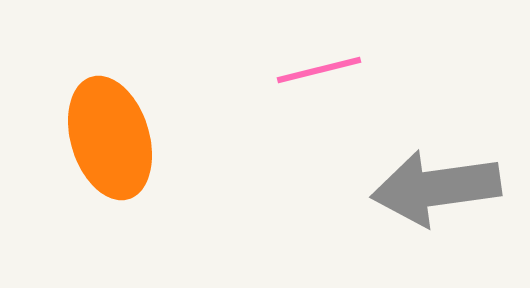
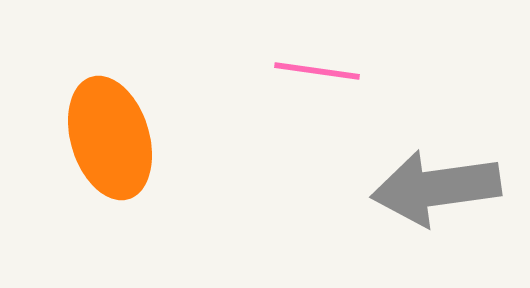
pink line: moved 2 px left, 1 px down; rotated 22 degrees clockwise
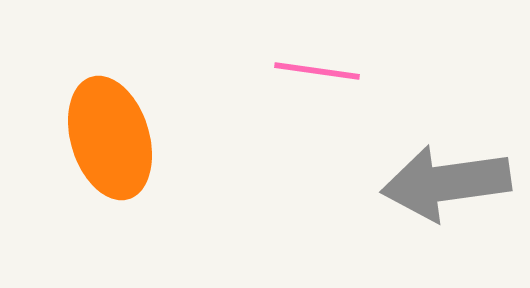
gray arrow: moved 10 px right, 5 px up
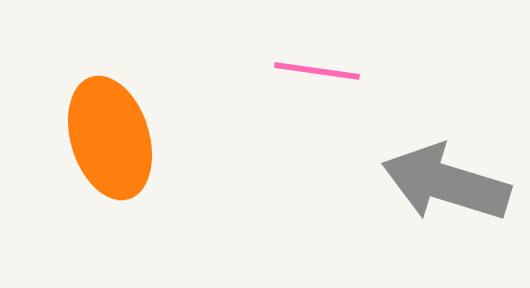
gray arrow: rotated 25 degrees clockwise
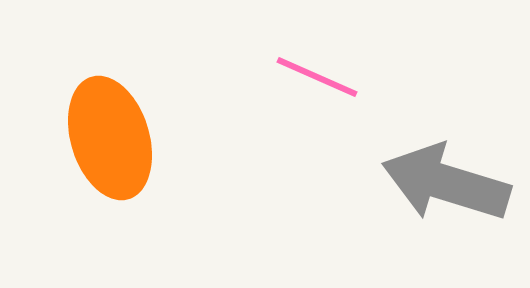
pink line: moved 6 px down; rotated 16 degrees clockwise
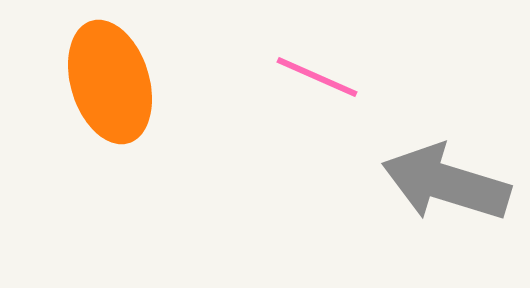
orange ellipse: moved 56 px up
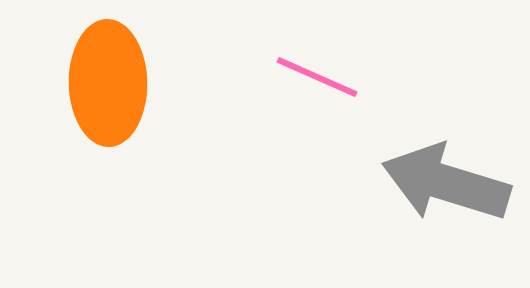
orange ellipse: moved 2 px left, 1 px down; rotated 16 degrees clockwise
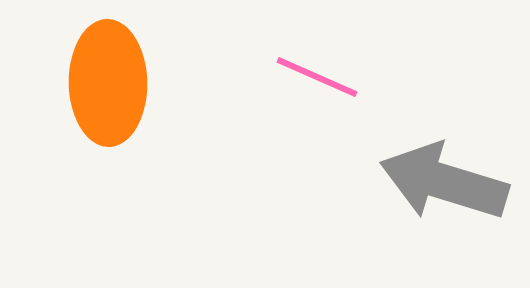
gray arrow: moved 2 px left, 1 px up
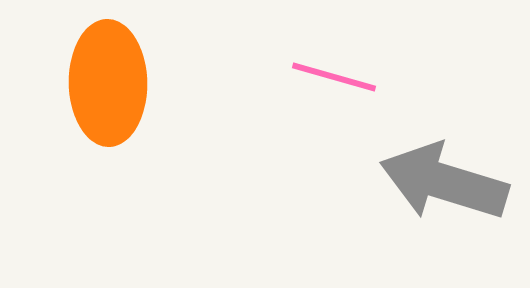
pink line: moved 17 px right; rotated 8 degrees counterclockwise
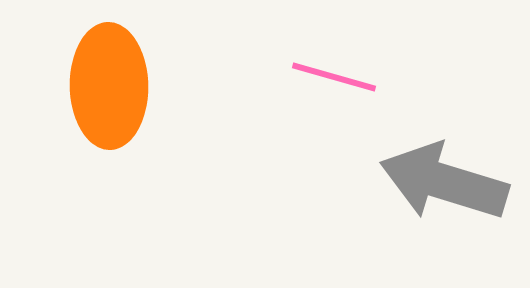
orange ellipse: moved 1 px right, 3 px down
